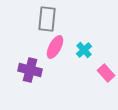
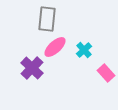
pink ellipse: rotated 20 degrees clockwise
purple cross: moved 2 px right, 2 px up; rotated 30 degrees clockwise
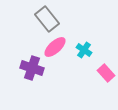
gray rectangle: rotated 45 degrees counterclockwise
cyan cross: rotated 14 degrees counterclockwise
purple cross: rotated 25 degrees counterclockwise
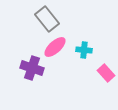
cyan cross: rotated 28 degrees counterclockwise
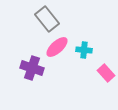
pink ellipse: moved 2 px right
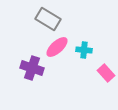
gray rectangle: moved 1 px right; rotated 20 degrees counterclockwise
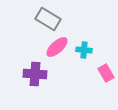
purple cross: moved 3 px right, 6 px down; rotated 15 degrees counterclockwise
pink rectangle: rotated 12 degrees clockwise
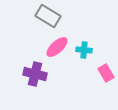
gray rectangle: moved 3 px up
purple cross: rotated 10 degrees clockwise
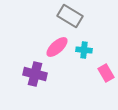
gray rectangle: moved 22 px right
